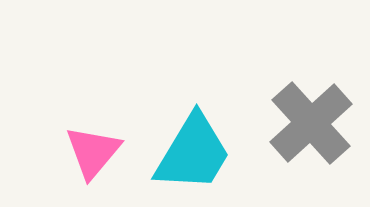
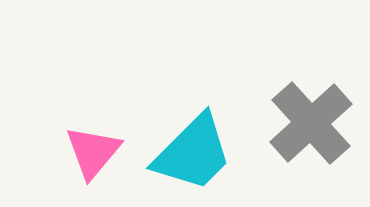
cyan trapezoid: rotated 14 degrees clockwise
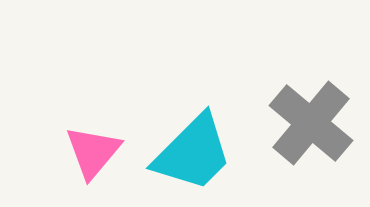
gray cross: rotated 8 degrees counterclockwise
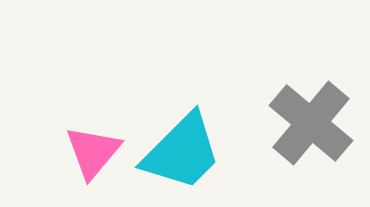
cyan trapezoid: moved 11 px left, 1 px up
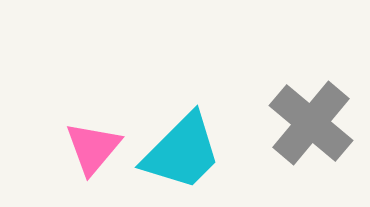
pink triangle: moved 4 px up
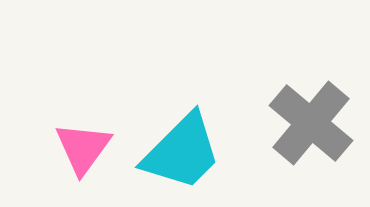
pink triangle: moved 10 px left; rotated 4 degrees counterclockwise
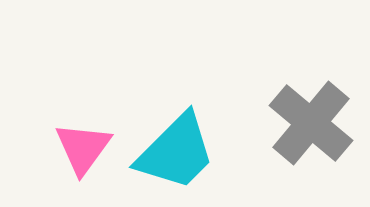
cyan trapezoid: moved 6 px left
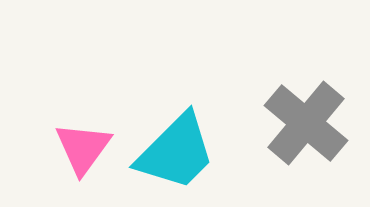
gray cross: moved 5 px left
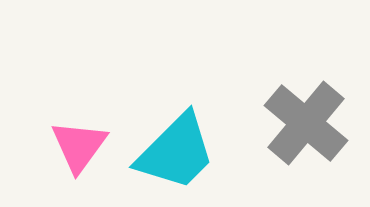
pink triangle: moved 4 px left, 2 px up
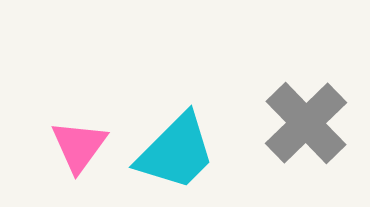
gray cross: rotated 6 degrees clockwise
